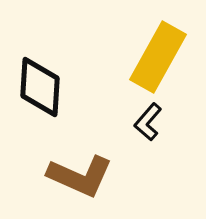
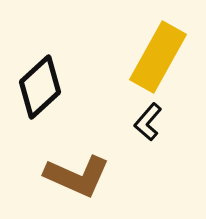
black diamond: rotated 44 degrees clockwise
brown L-shape: moved 3 px left
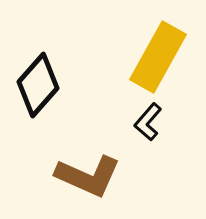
black diamond: moved 2 px left, 2 px up; rotated 6 degrees counterclockwise
brown L-shape: moved 11 px right
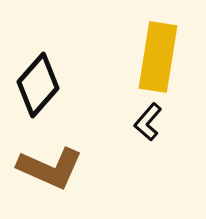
yellow rectangle: rotated 20 degrees counterclockwise
brown L-shape: moved 38 px left, 8 px up
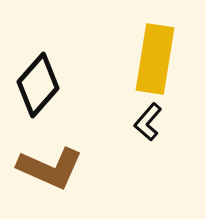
yellow rectangle: moved 3 px left, 2 px down
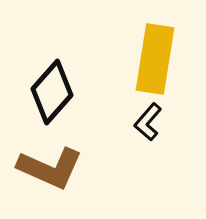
black diamond: moved 14 px right, 7 px down
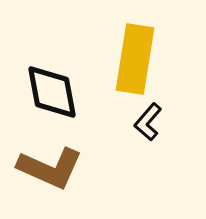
yellow rectangle: moved 20 px left
black diamond: rotated 52 degrees counterclockwise
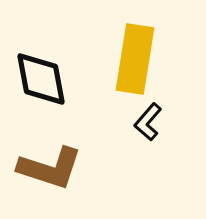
black diamond: moved 11 px left, 13 px up
brown L-shape: rotated 6 degrees counterclockwise
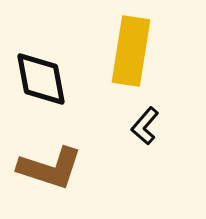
yellow rectangle: moved 4 px left, 8 px up
black L-shape: moved 3 px left, 4 px down
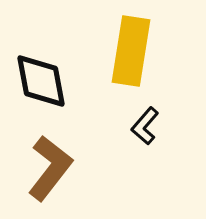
black diamond: moved 2 px down
brown L-shape: rotated 70 degrees counterclockwise
